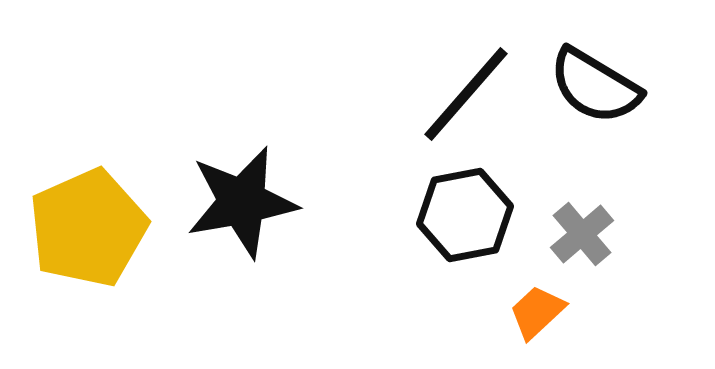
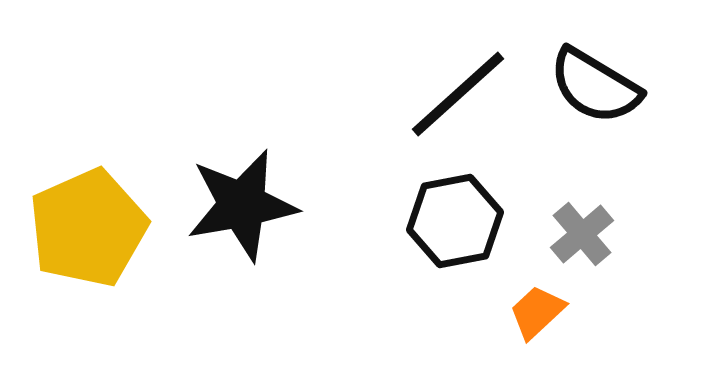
black line: moved 8 px left; rotated 7 degrees clockwise
black star: moved 3 px down
black hexagon: moved 10 px left, 6 px down
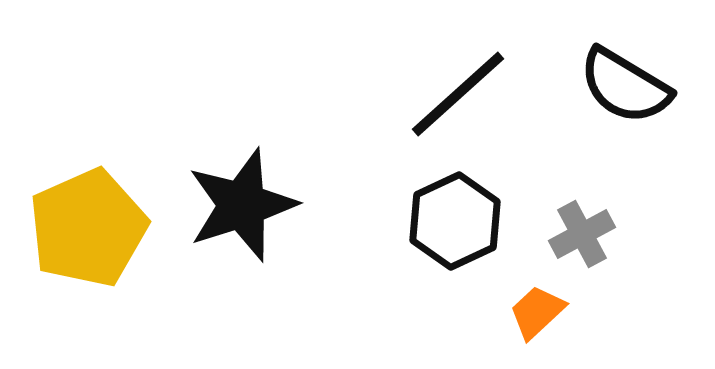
black semicircle: moved 30 px right
black star: rotated 8 degrees counterclockwise
black hexagon: rotated 14 degrees counterclockwise
gray cross: rotated 12 degrees clockwise
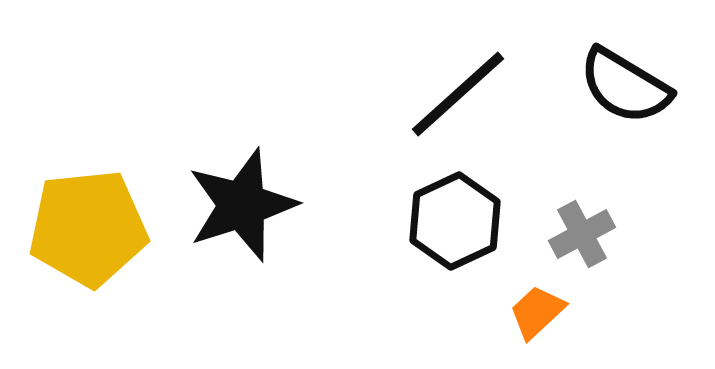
yellow pentagon: rotated 18 degrees clockwise
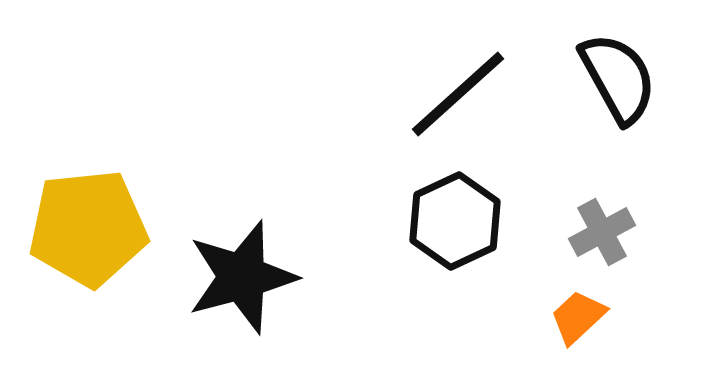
black semicircle: moved 7 px left, 8 px up; rotated 150 degrees counterclockwise
black star: moved 72 px down; rotated 3 degrees clockwise
gray cross: moved 20 px right, 2 px up
orange trapezoid: moved 41 px right, 5 px down
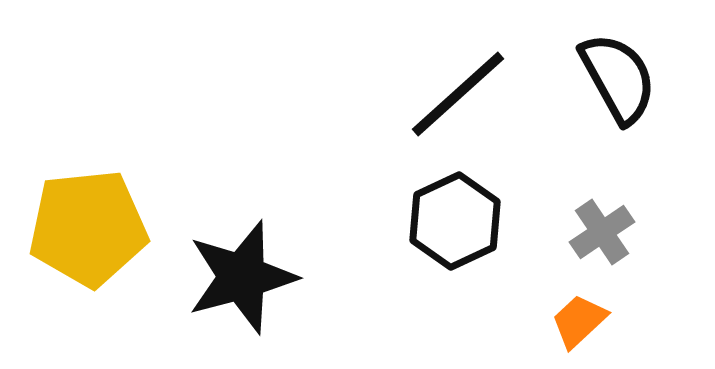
gray cross: rotated 6 degrees counterclockwise
orange trapezoid: moved 1 px right, 4 px down
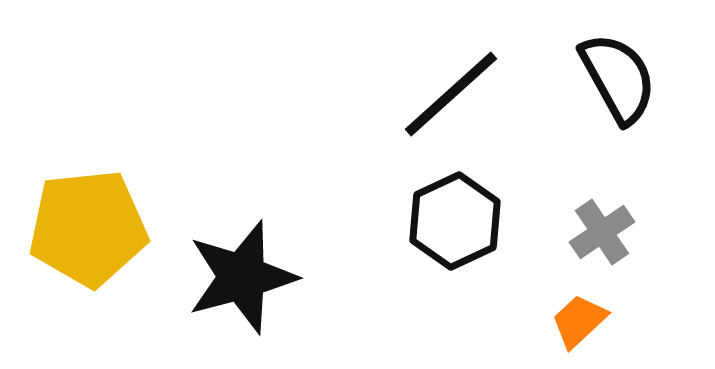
black line: moved 7 px left
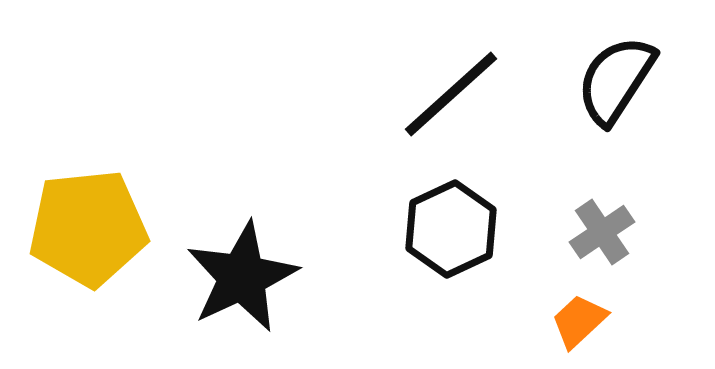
black semicircle: moved 2 px left, 2 px down; rotated 118 degrees counterclockwise
black hexagon: moved 4 px left, 8 px down
black star: rotated 10 degrees counterclockwise
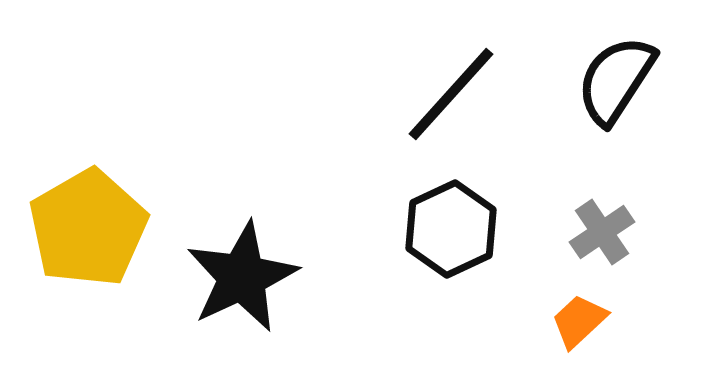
black line: rotated 6 degrees counterclockwise
yellow pentagon: rotated 24 degrees counterclockwise
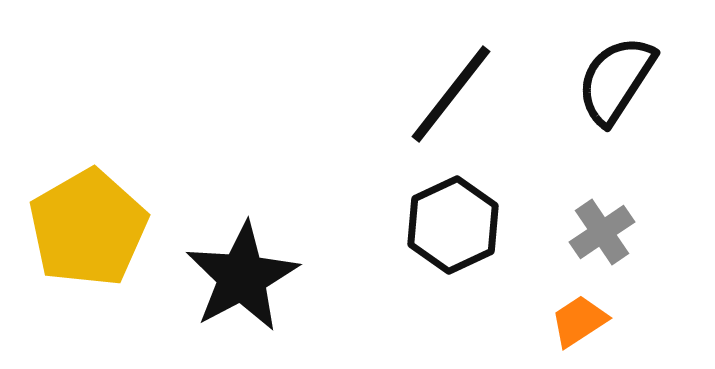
black line: rotated 4 degrees counterclockwise
black hexagon: moved 2 px right, 4 px up
black star: rotated 3 degrees counterclockwise
orange trapezoid: rotated 10 degrees clockwise
